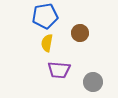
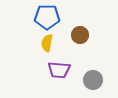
blue pentagon: moved 2 px right, 1 px down; rotated 10 degrees clockwise
brown circle: moved 2 px down
gray circle: moved 2 px up
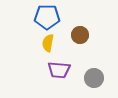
yellow semicircle: moved 1 px right
gray circle: moved 1 px right, 2 px up
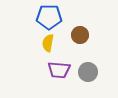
blue pentagon: moved 2 px right
gray circle: moved 6 px left, 6 px up
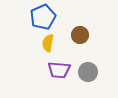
blue pentagon: moved 6 px left; rotated 25 degrees counterclockwise
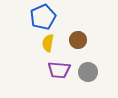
brown circle: moved 2 px left, 5 px down
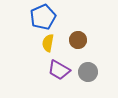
purple trapezoid: rotated 25 degrees clockwise
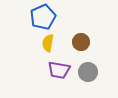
brown circle: moved 3 px right, 2 px down
purple trapezoid: rotated 20 degrees counterclockwise
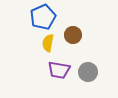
brown circle: moved 8 px left, 7 px up
